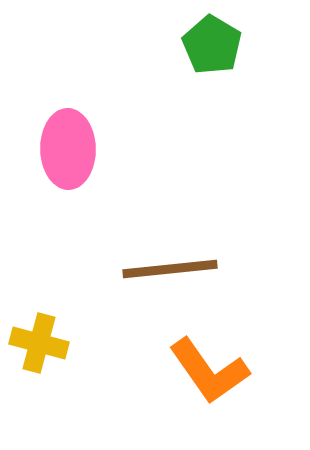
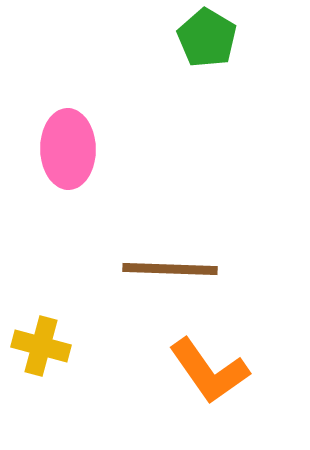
green pentagon: moved 5 px left, 7 px up
brown line: rotated 8 degrees clockwise
yellow cross: moved 2 px right, 3 px down
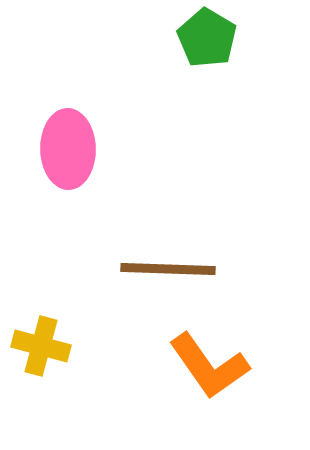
brown line: moved 2 px left
orange L-shape: moved 5 px up
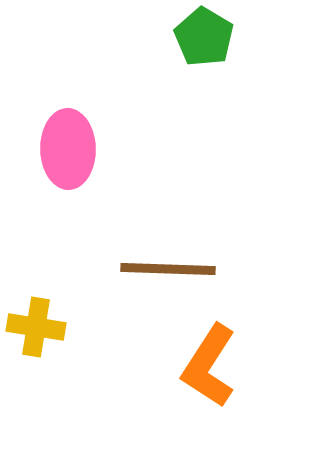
green pentagon: moved 3 px left, 1 px up
yellow cross: moved 5 px left, 19 px up; rotated 6 degrees counterclockwise
orange L-shape: rotated 68 degrees clockwise
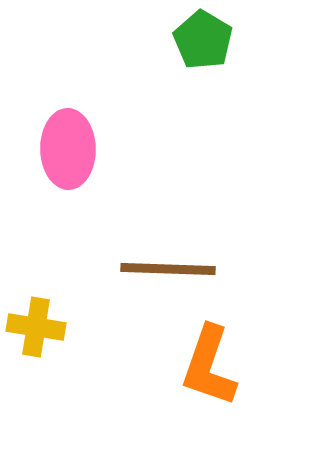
green pentagon: moved 1 px left, 3 px down
orange L-shape: rotated 14 degrees counterclockwise
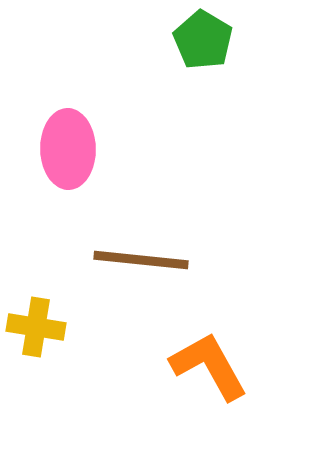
brown line: moved 27 px left, 9 px up; rotated 4 degrees clockwise
orange L-shape: rotated 132 degrees clockwise
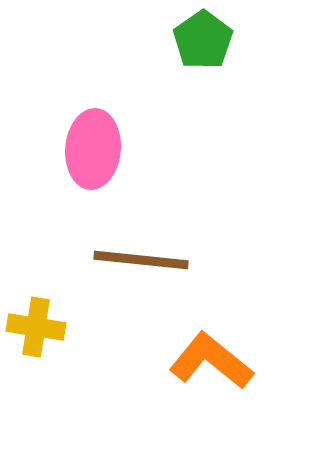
green pentagon: rotated 6 degrees clockwise
pink ellipse: moved 25 px right; rotated 6 degrees clockwise
orange L-shape: moved 2 px right, 5 px up; rotated 22 degrees counterclockwise
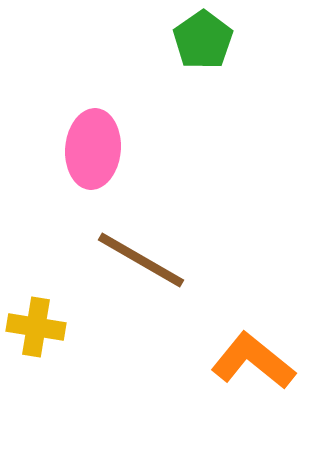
brown line: rotated 24 degrees clockwise
orange L-shape: moved 42 px right
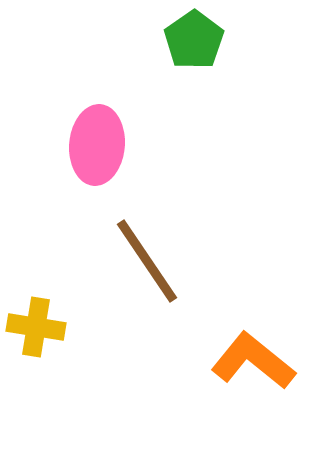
green pentagon: moved 9 px left
pink ellipse: moved 4 px right, 4 px up
brown line: moved 6 px right, 1 px down; rotated 26 degrees clockwise
